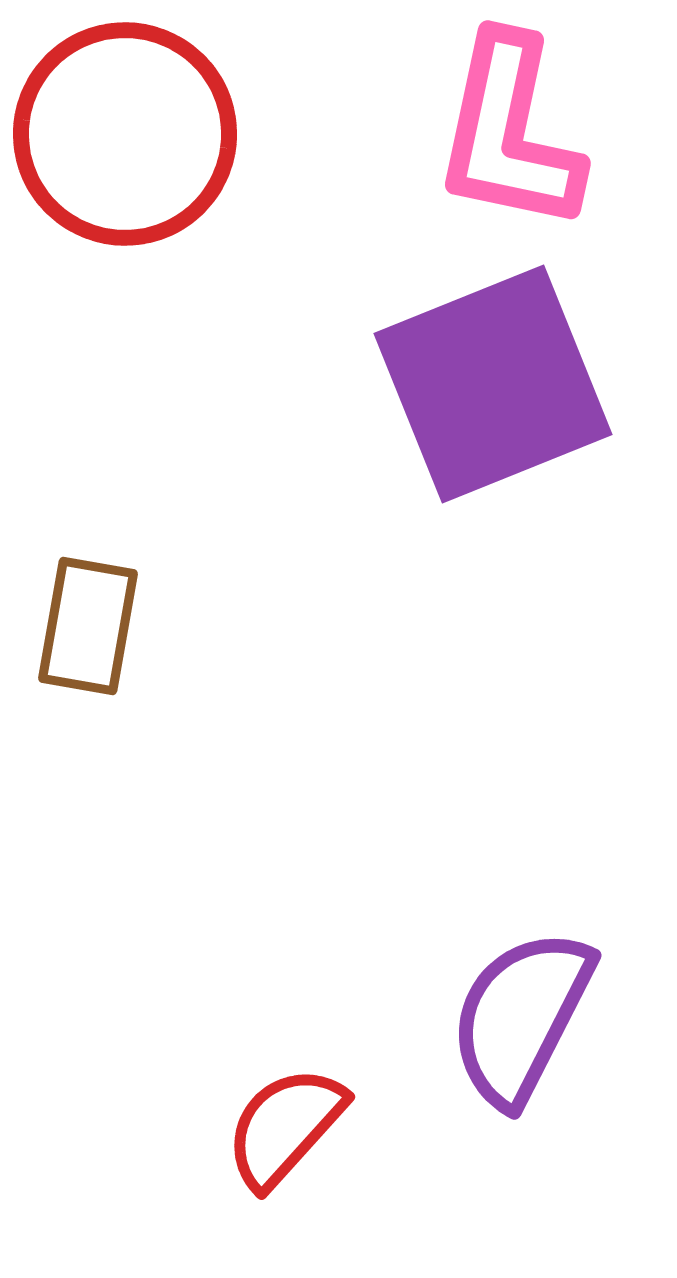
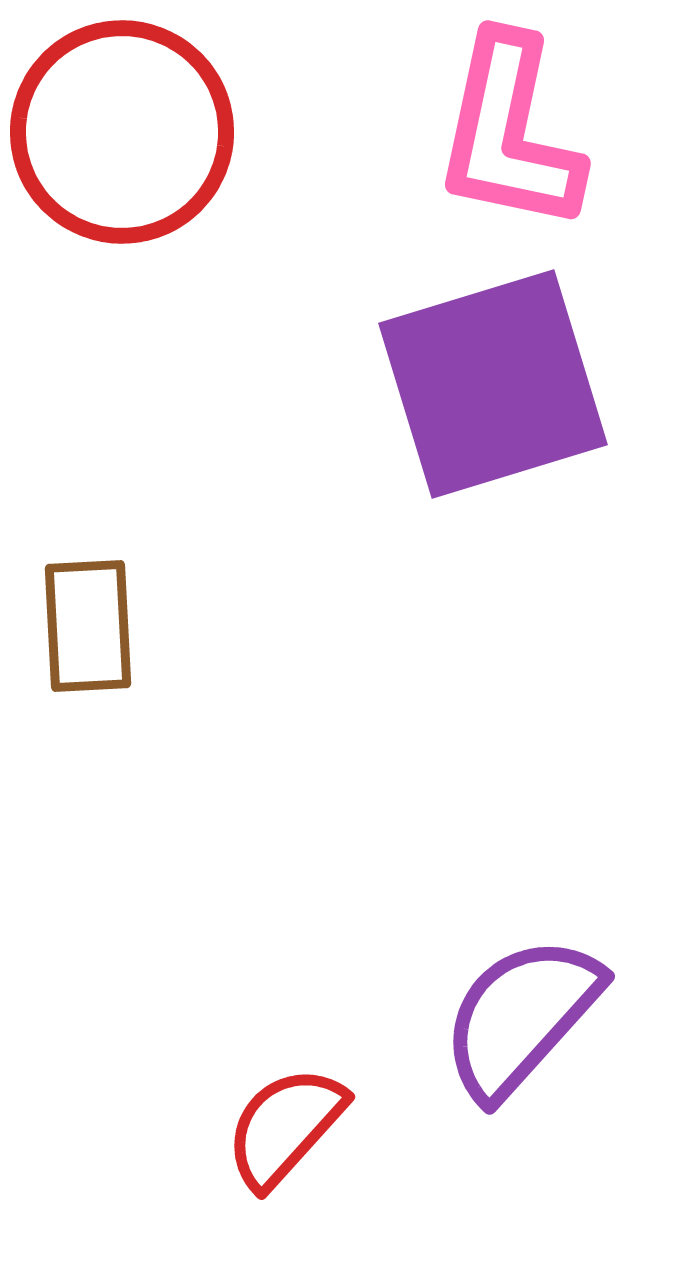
red circle: moved 3 px left, 2 px up
purple square: rotated 5 degrees clockwise
brown rectangle: rotated 13 degrees counterclockwise
purple semicircle: rotated 15 degrees clockwise
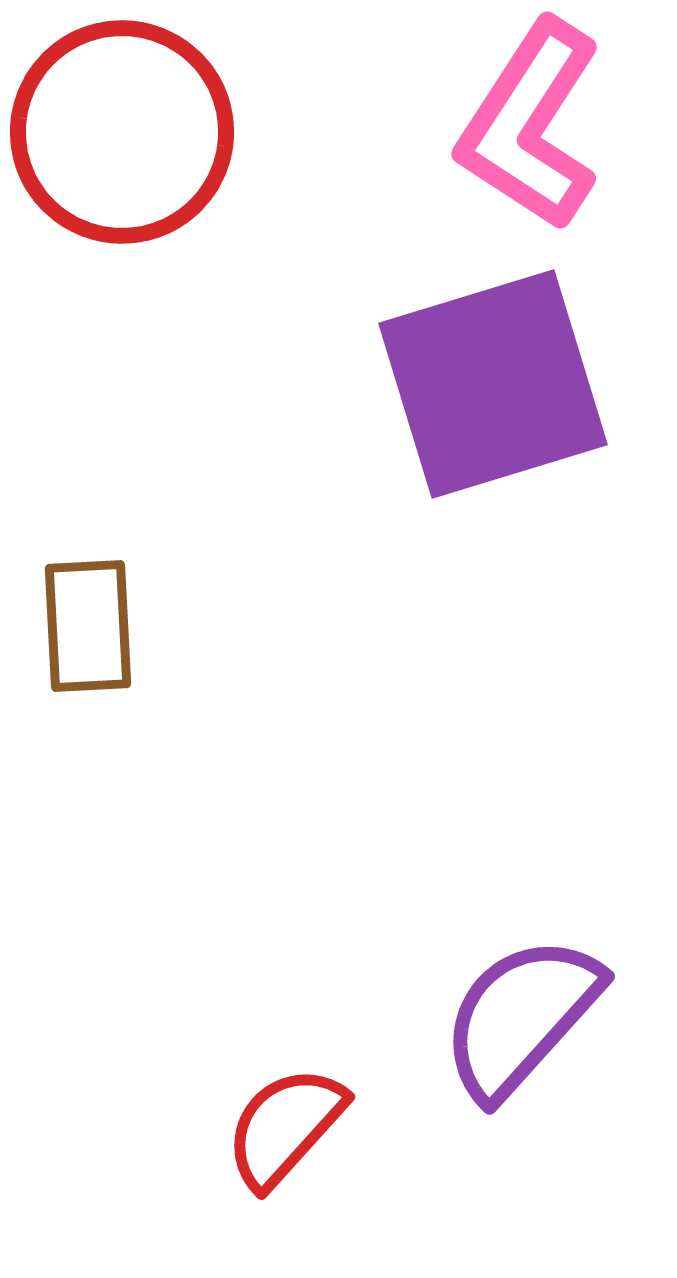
pink L-shape: moved 21 px right, 8 px up; rotated 21 degrees clockwise
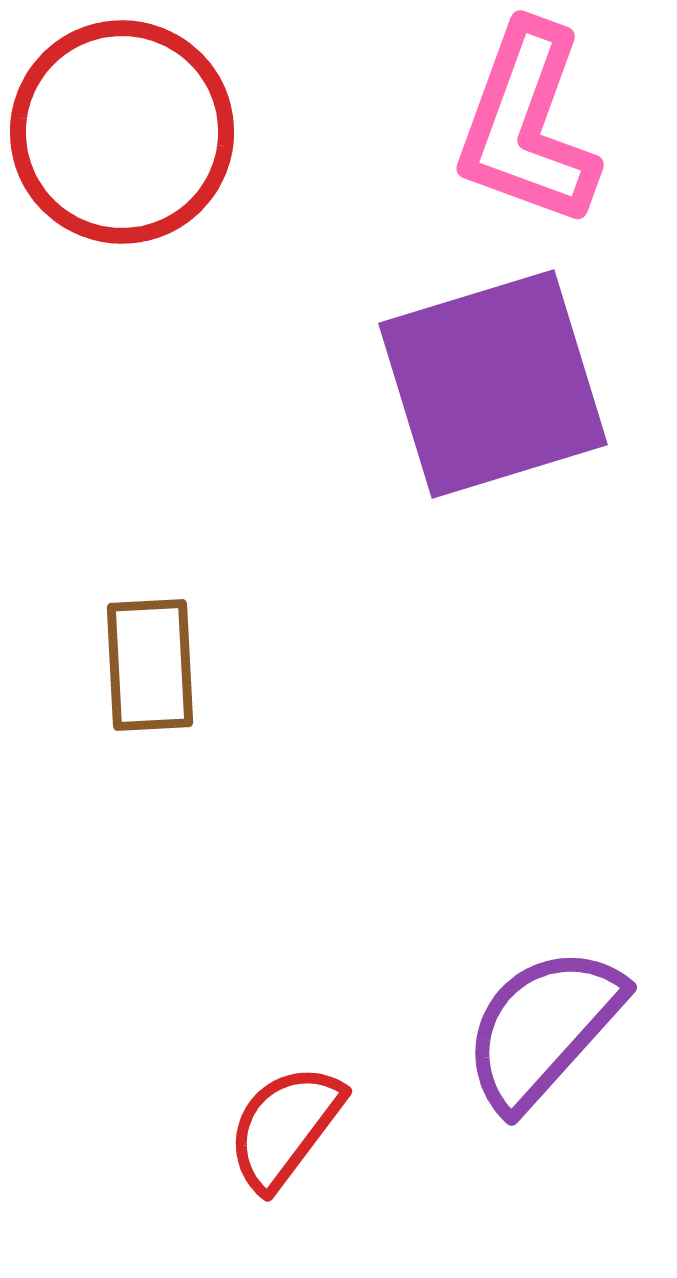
pink L-shape: moved 3 px left; rotated 13 degrees counterclockwise
brown rectangle: moved 62 px right, 39 px down
purple semicircle: moved 22 px right, 11 px down
red semicircle: rotated 5 degrees counterclockwise
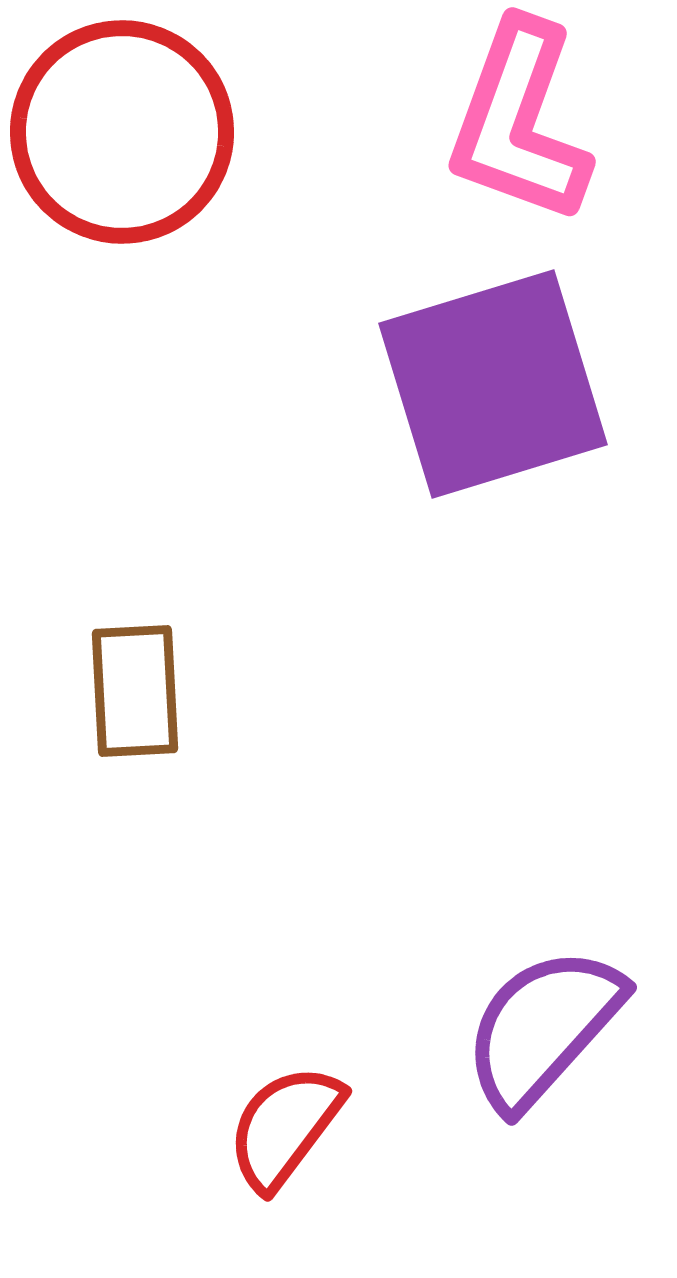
pink L-shape: moved 8 px left, 3 px up
brown rectangle: moved 15 px left, 26 px down
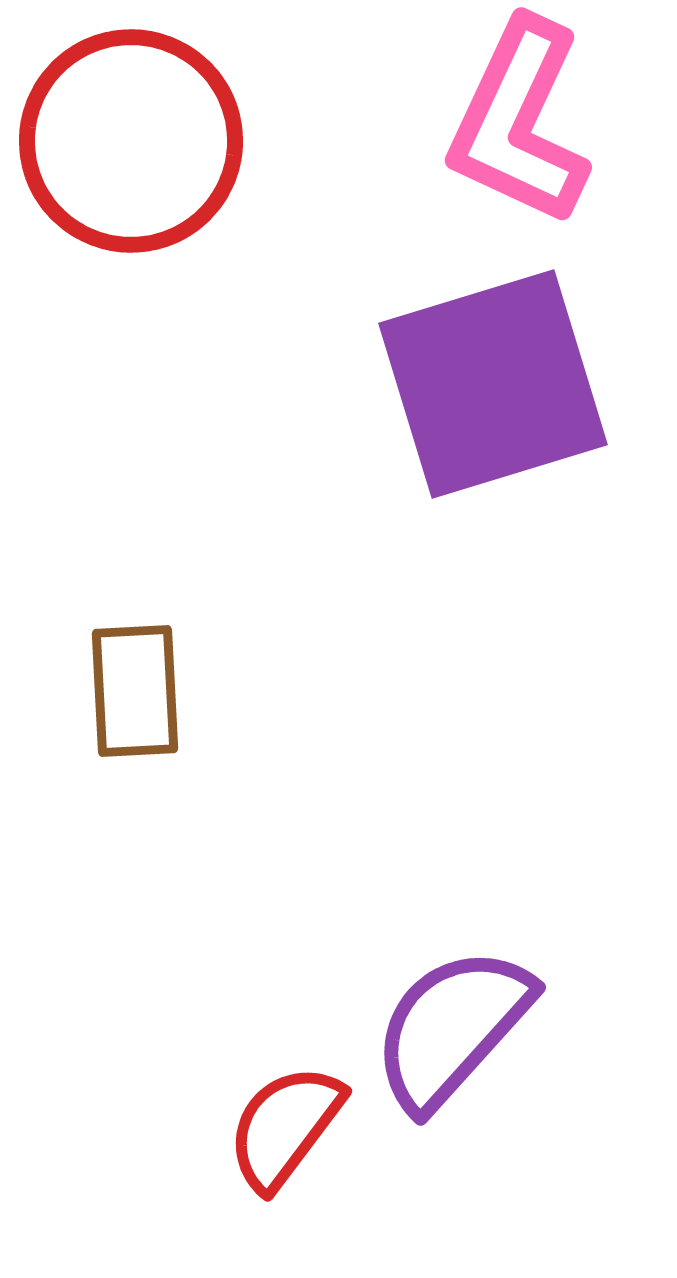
pink L-shape: rotated 5 degrees clockwise
red circle: moved 9 px right, 9 px down
purple semicircle: moved 91 px left
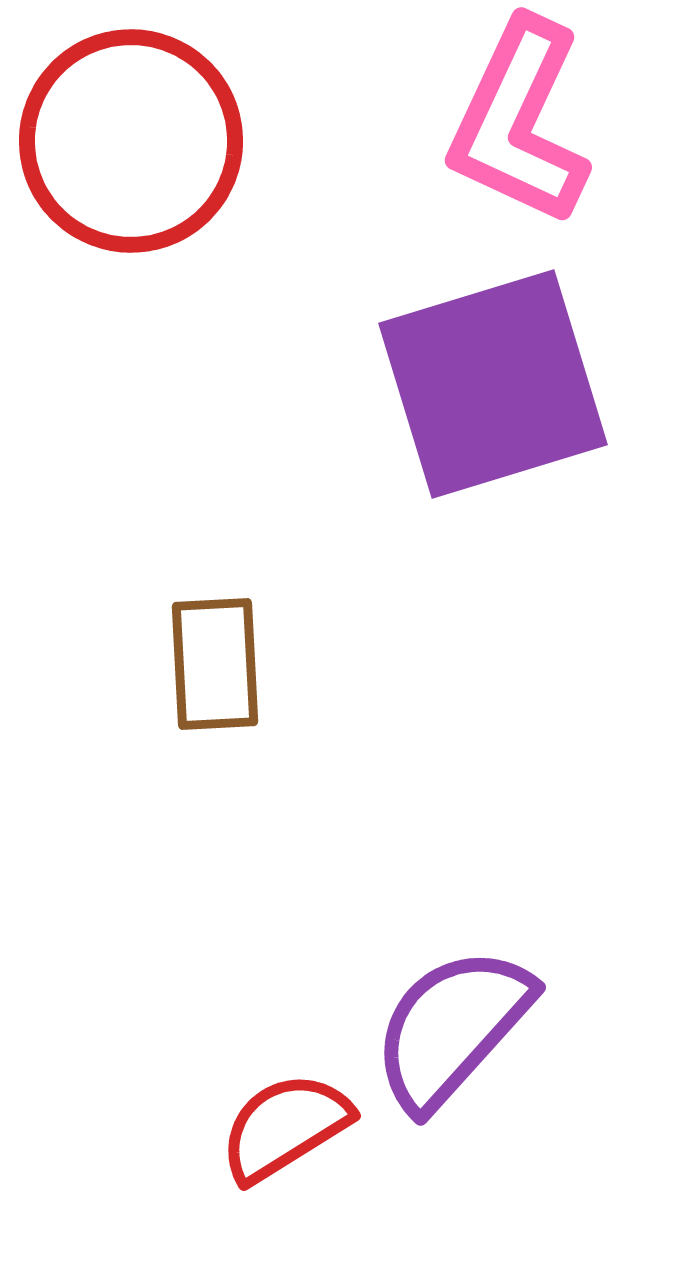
brown rectangle: moved 80 px right, 27 px up
red semicircle: rotated 21 degrees clockwise
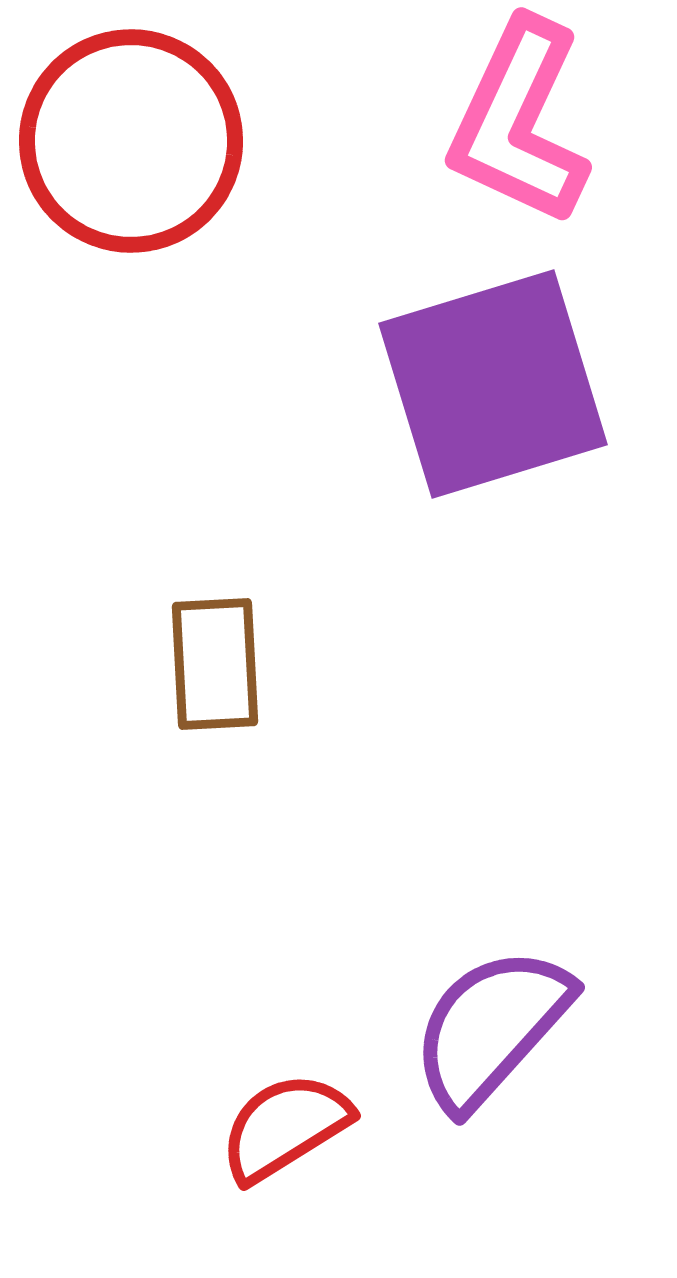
purple semicircle: moved 39 px right
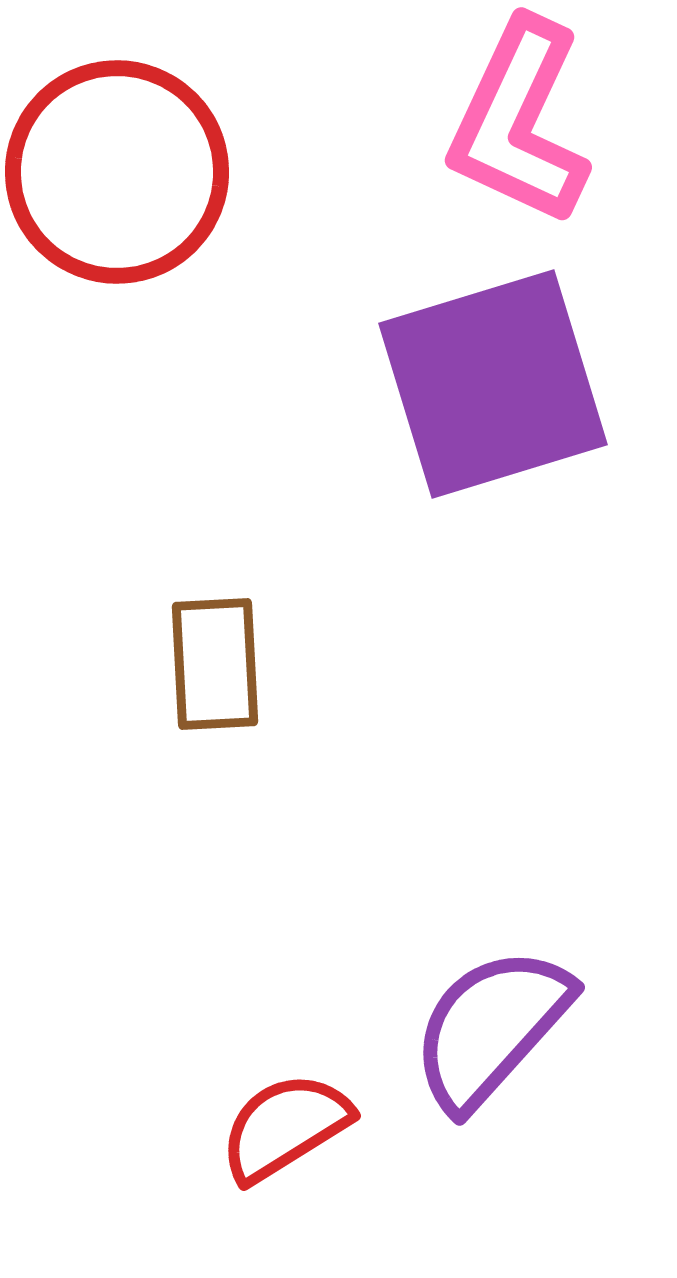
red circle: moved 14 px left, 31 px down
